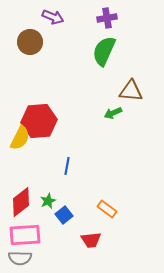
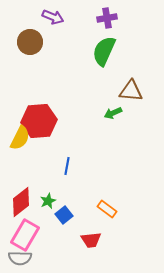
pink rectangle: rotated 56 degrees counterclockwise
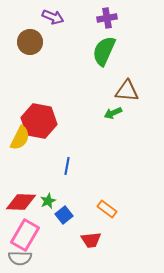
brown triangle: moved 4 px left
red hexagon: rotated 16 degrees clockwise
red diamond: rotated 40 degrees clockwise
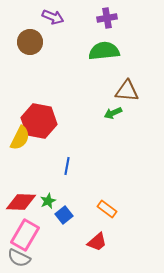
green semicircle: rotated 60 degrees clockwise
red trapezoid: moved 6 px right, 2 px down; rotated 35 degrees counterclockwise
gray semicircle: moved 1 px left; rotated 25 degrees clockwise
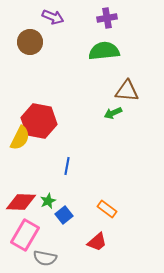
gray semicircle: moved 26 px right; rotated 15 degrees counterclockwise
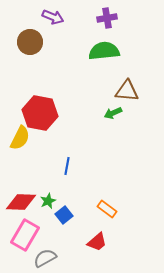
red hexagon: moved 1 px right, 8 px up
gray semicircle: rotated 140 degrees clockwise
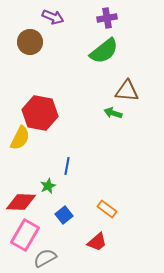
green semicircle: rotated 148 degrees clockwise
green arrow: rotated 42 degrees clockwise
green star: moved 15 px up
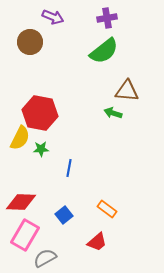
blue line: moved 2 px right, 2 px down
green star: moved 7 px left, 37 px up; rotated 21 degrees clockwise
